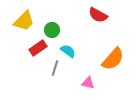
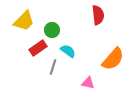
red semicircle: rotated 126 degrees counterclockwise
gray line: moved 2 px left, 1 px up
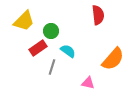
green circle: moved 1 px left, 1 px down
gray line: moved 1 px left
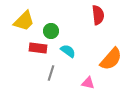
red rectangle: rotated 42 degrees clockwise
orange semicircle: moved 2 px left
gray line: moved 1 px left, 6 px down
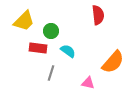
orange semicircle: moved 2 px right, 3 px down
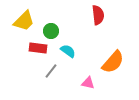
gray line: moved 2 px up; rotated 21 degrees clockwise
